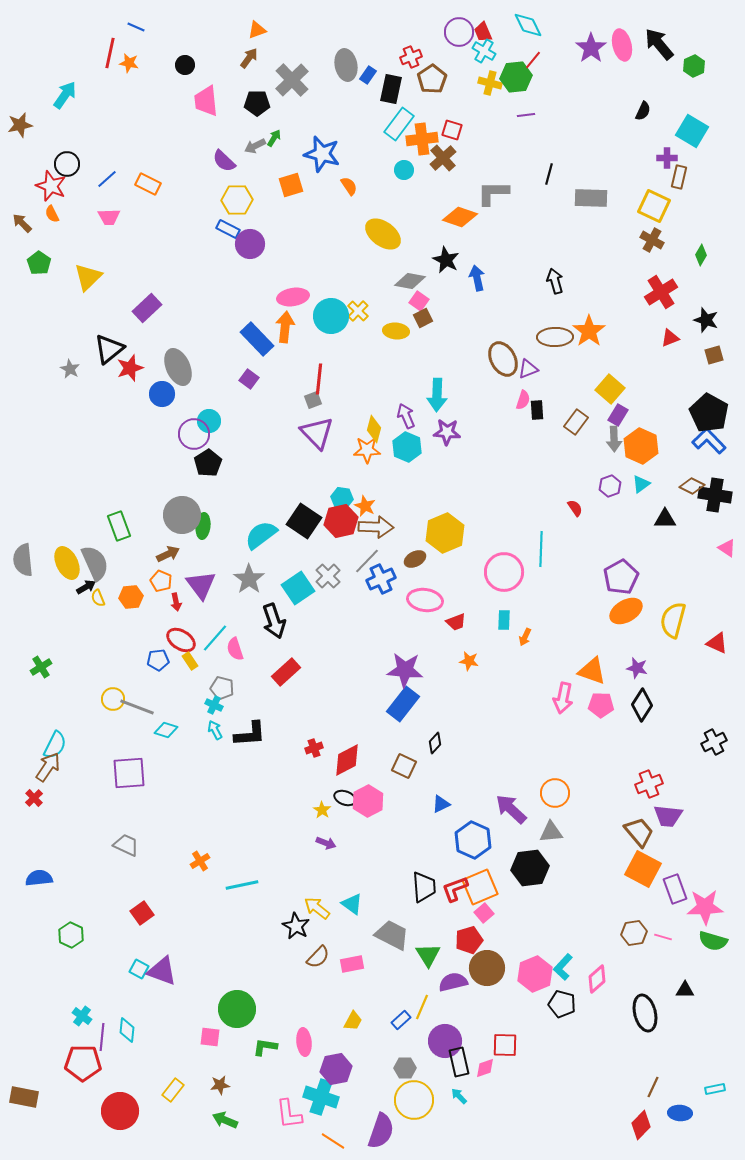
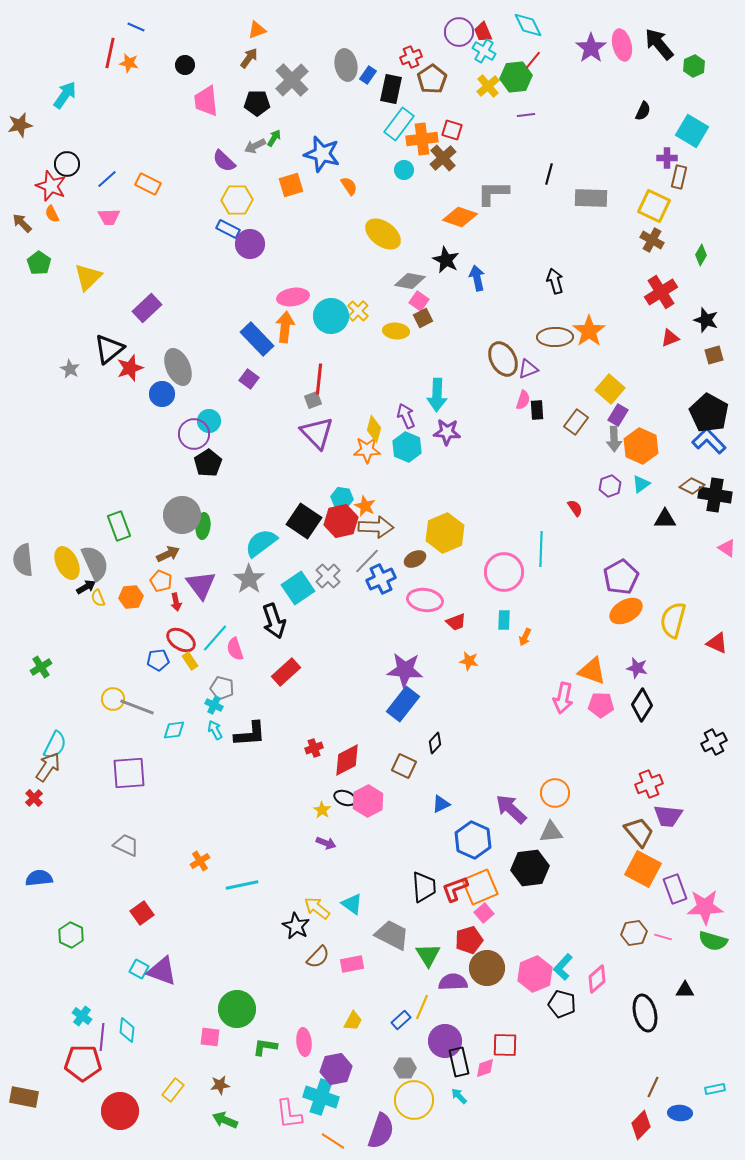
yellow cross at (490, 83): moved 2 px left, 3 px down; rotated 35 degrees clockwise
cyan semicircle at (261, 535): moved 8 px down
cyan diamond at (166, 730): moved 8 px right; rotated 25 degrees counterclockwise
purple semicircle at (453, 982): rotated 12 degrees clockwise
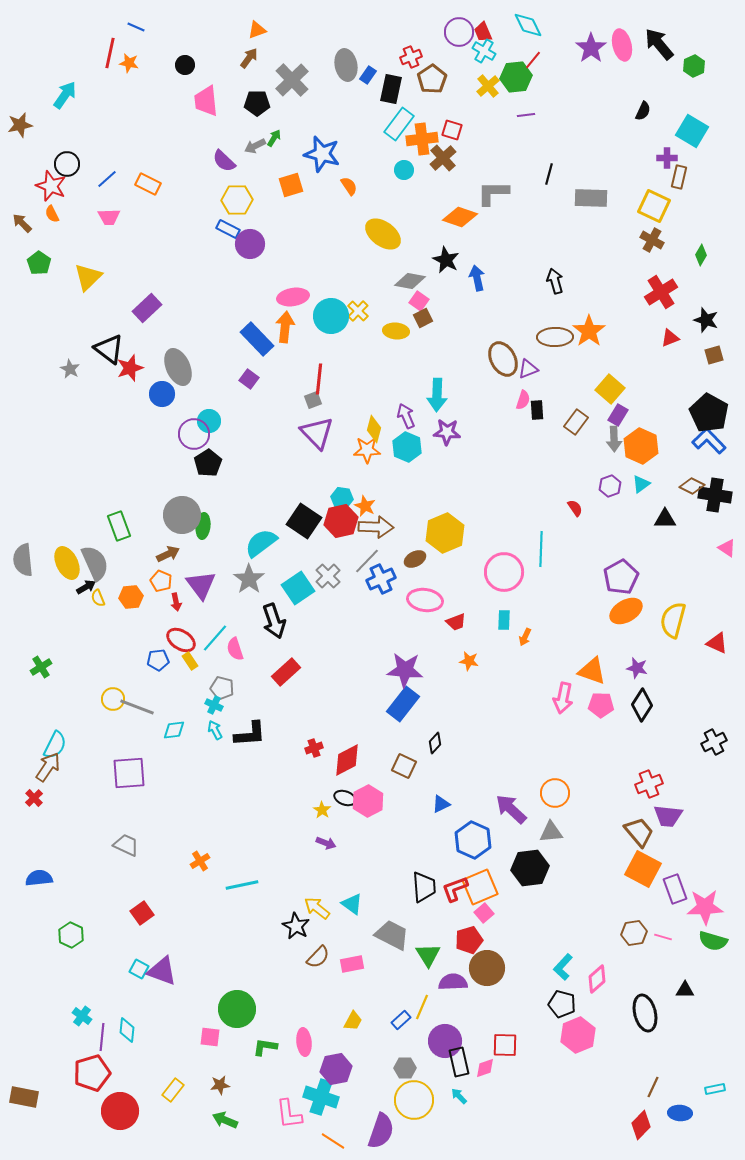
black triangle at (109, 349): rotated 44 degrees counterclockwise
pink hexagon at (535, 974): moved 43 px right, 61 px down
red pentagon at (83, 1063): moved 9 px right, 10 px down; rotated 18 degrees counterclockwise
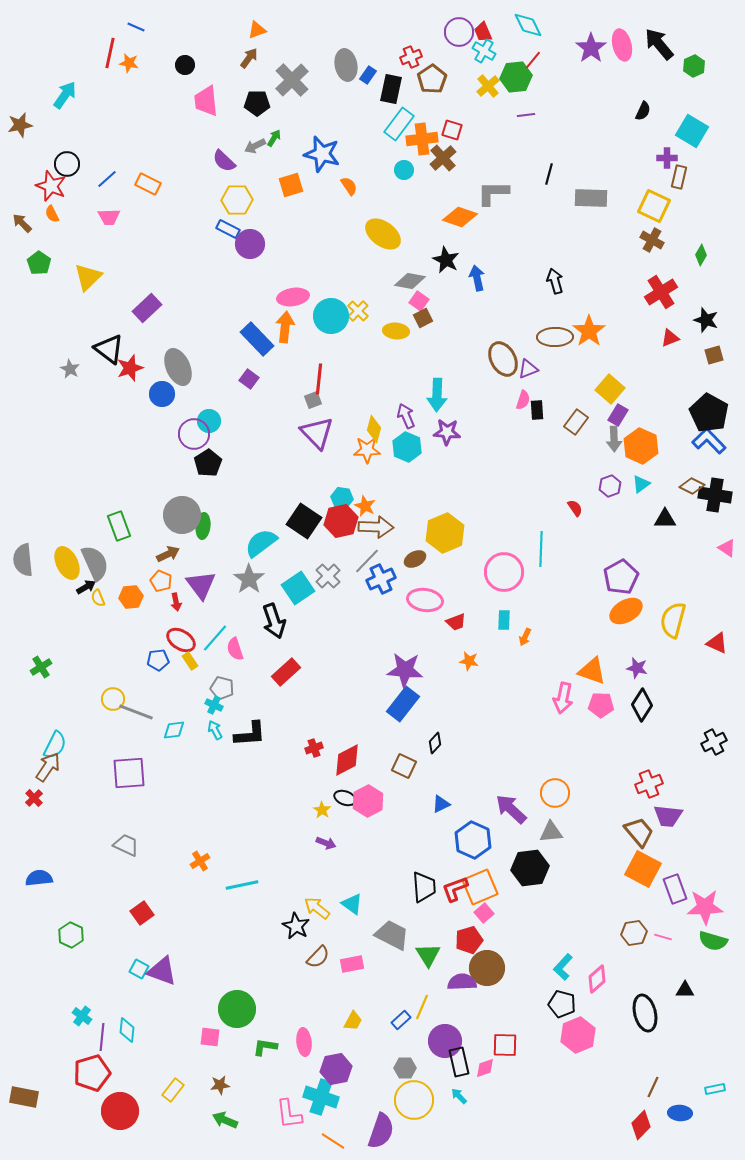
gray line at (137, 707): moved 1 px left, 5 px down
purple semicircle at (453, 982): moved 9 px right
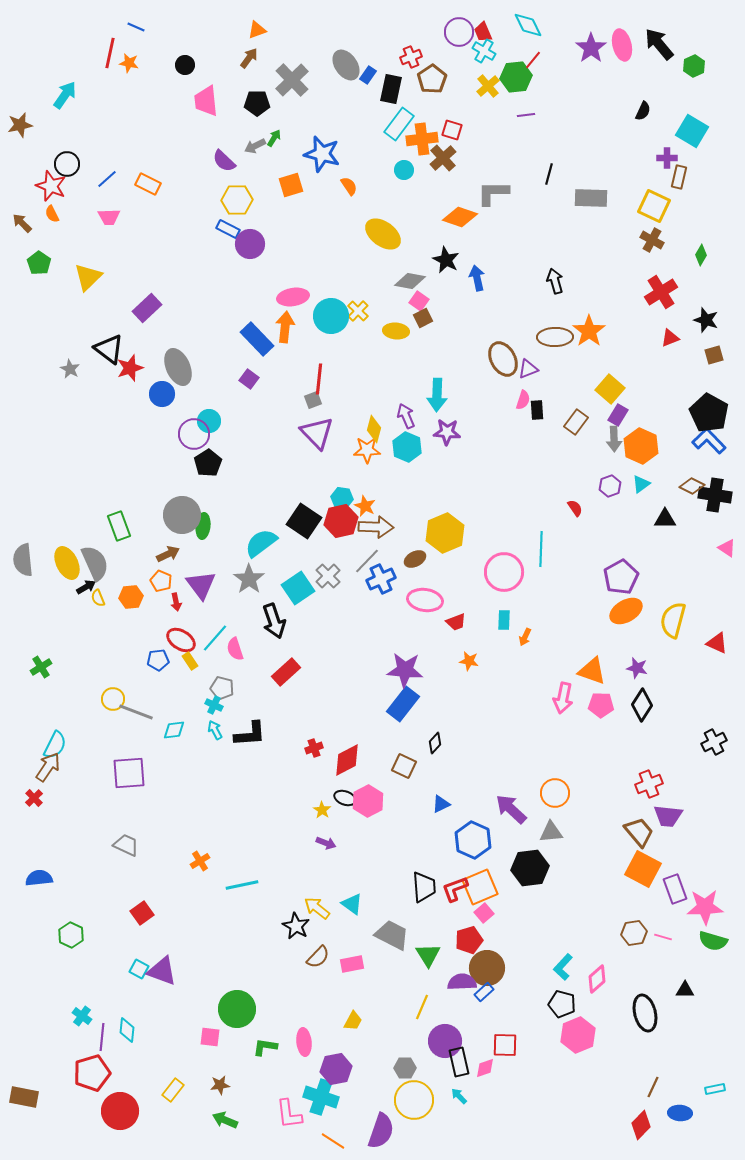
gray ellipse at (346, 65): rotated 24 degrees counterclockwise
blue rectangle at (401, 1020): moved 83 px right, 28 px up
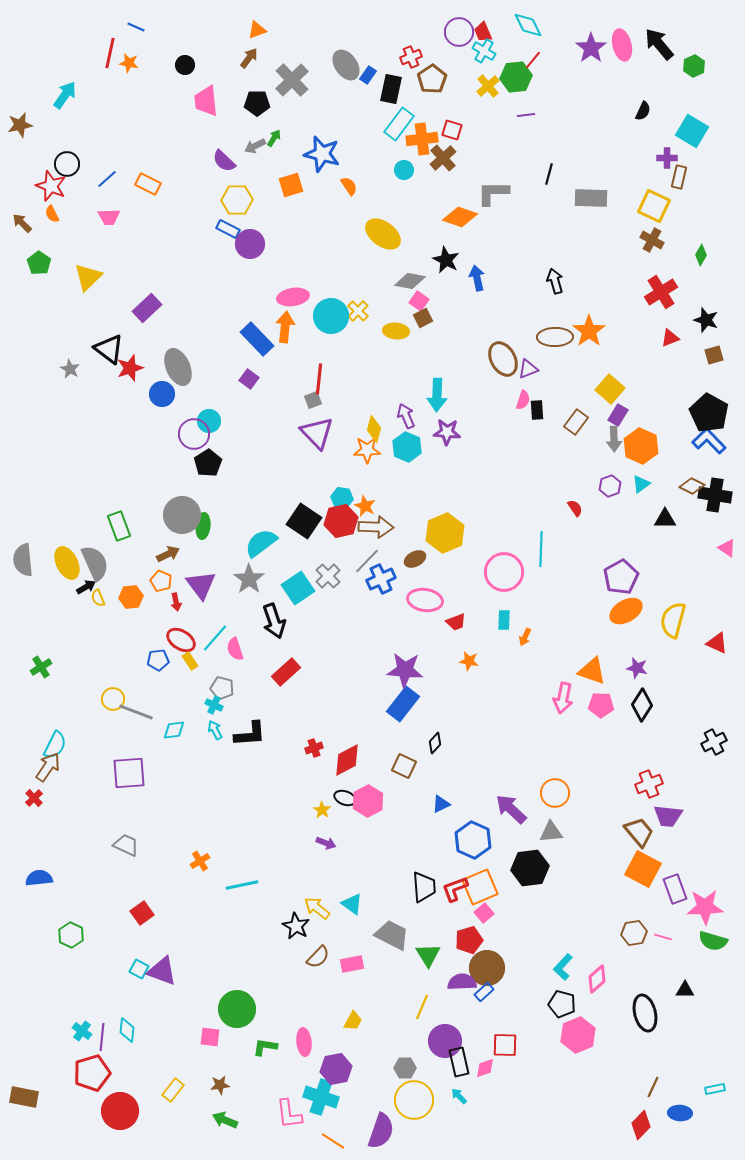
cyan cross at (82, 1016): moved 15 px down
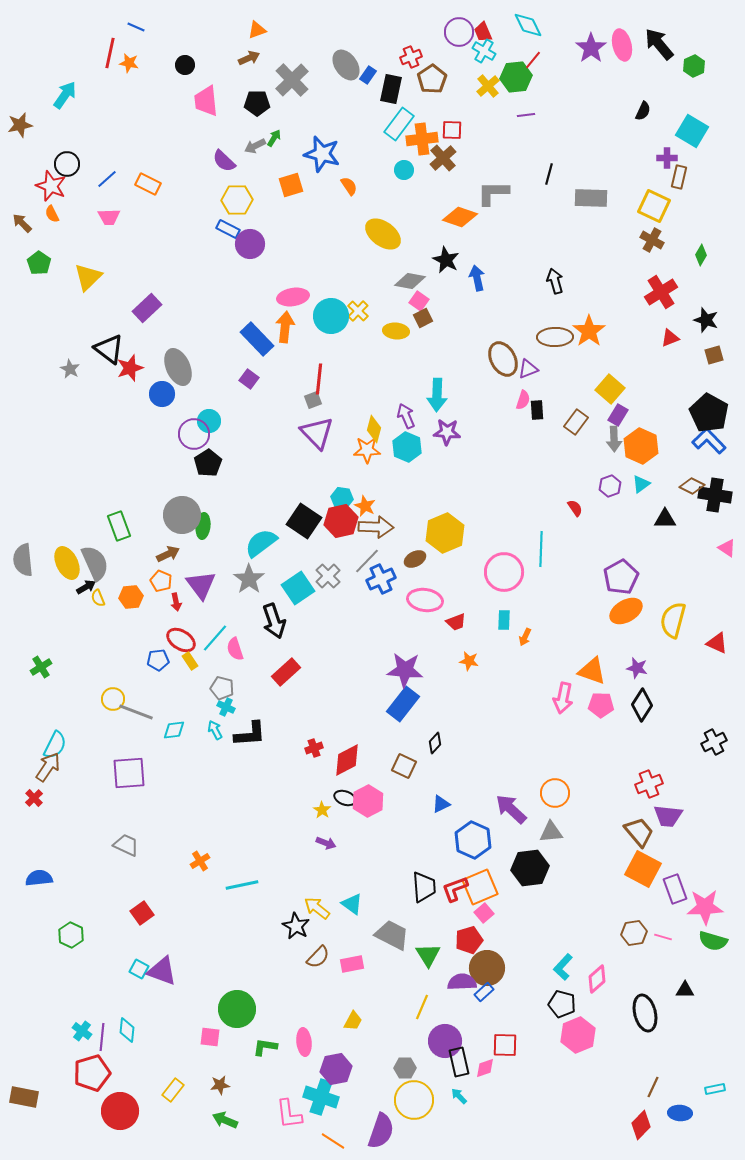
brown arrow at (249, 58): rotated 30 degrees clockwise
red square at (452, 130): rotated 15 degrees counterclockwise
cyan cross at (214, 705): moved 12 px right, 2 px down
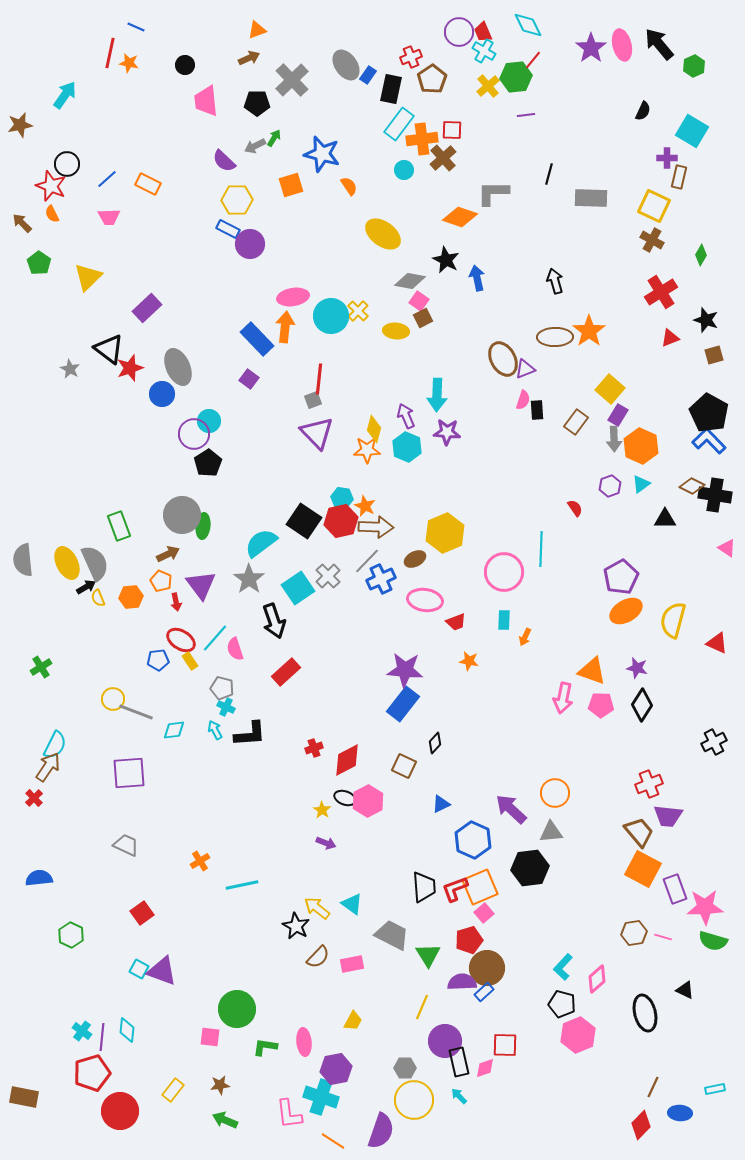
purple triangle at (528, 369): moved 3 px left
black triangle at (685, 990): rotated 24 degrees clockwise
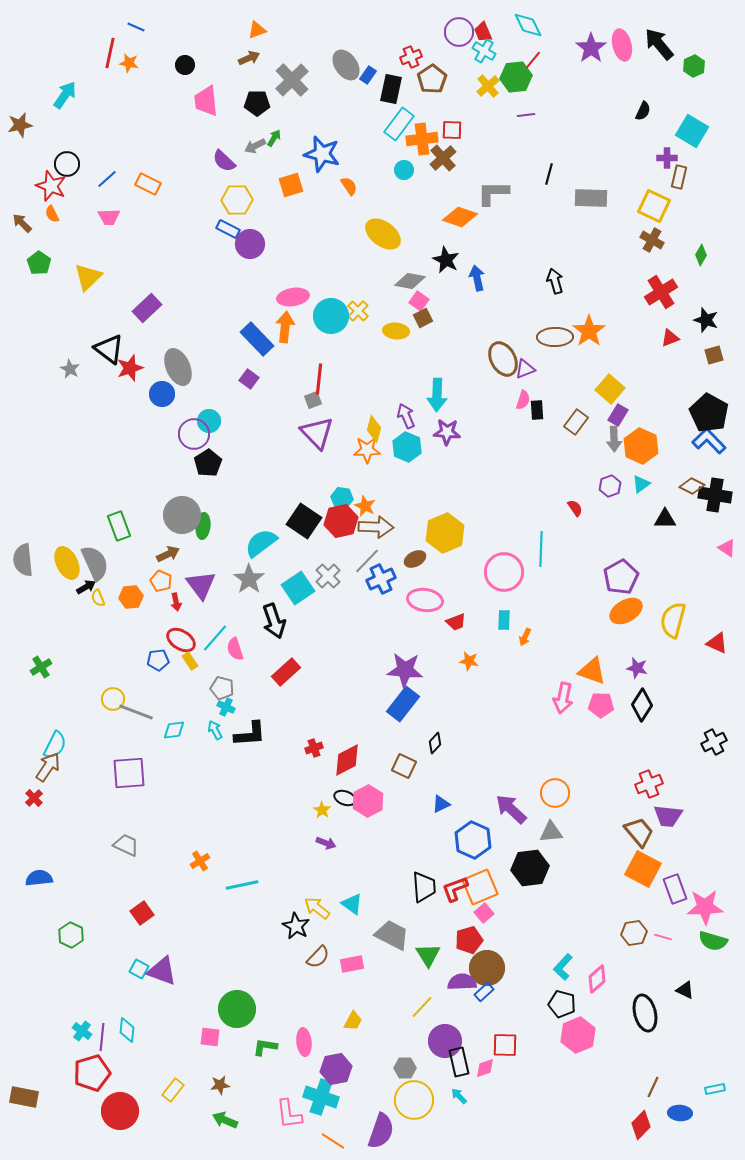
yellow line at (422, 1007): rotated 20 degrees clockwise
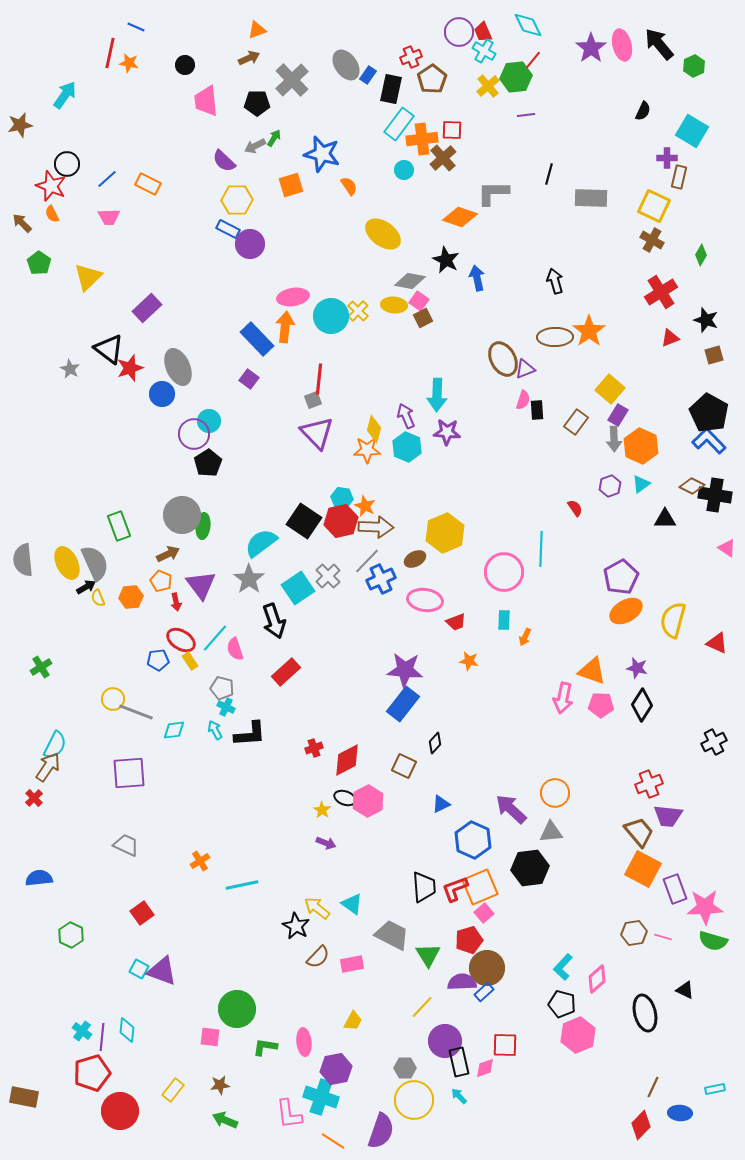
yellow ellipse at (396, 331): moved 2 px left, 26 px up
